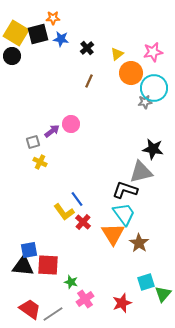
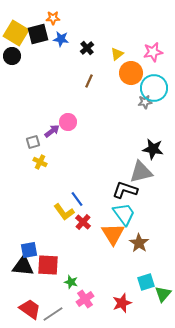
pink circle: moved 3 px left, 2 px up
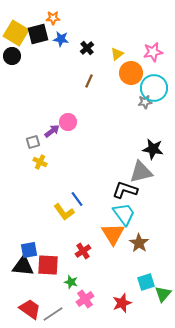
red cross: moved 29 px down; rotated 14 degrees clockwise
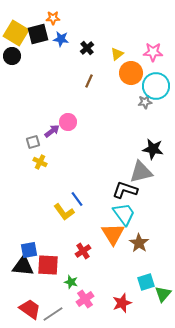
pink star: rotated 12 degrees clockwise
cyan circle: moved 2 px right, 2 px up
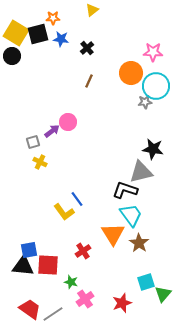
yellow triangle: moved 25 px left, 44 px up
cyan trapezoid: moved 7 px right, 1 px down
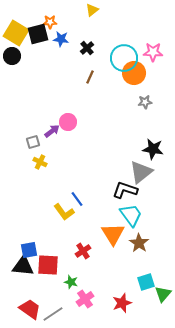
orange star: moved 3 px left, 4 px down
orange circle: moved 3 px right
brown line: moved 1 px right, 4 px up
cyan circle: moved 32 px left, 28 px up
gray triangle: rotated 25 degrees counterclockwise
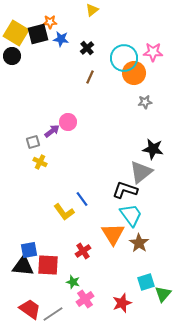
blue line: moved 5 px right
green star: moved 2 px right
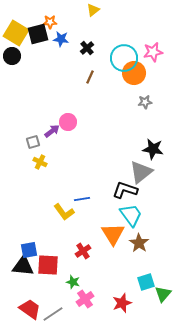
yellow triangle: moved 1 px right
pink star: rotated 12 degrees counterclockwise
blue line: rotated 63 degrees counterclockwise
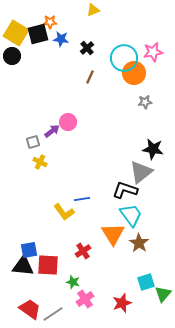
yellow triangle: rotated 16 degrees clockwise
